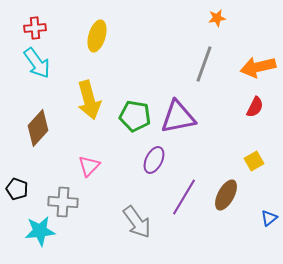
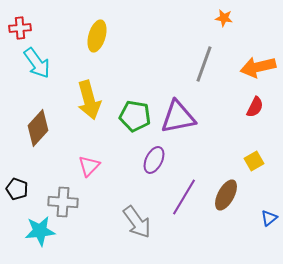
orange star: moved 7 px right; rotated 18 degrees clockwise
red cross: moved 15 px left
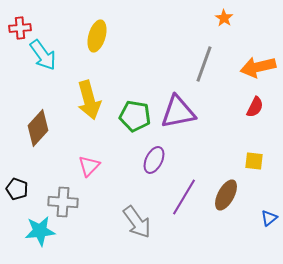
orange star: rotated 24 degrees clockwise
cyan arrow: moved 6 px right, 8 px up
purple triangle: moved 5 px up
yellow square: rotated 36 degrees clockwise
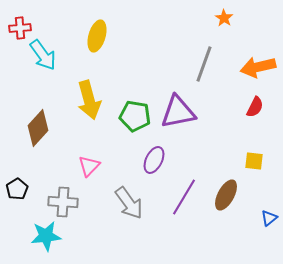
black pentagon: rotated 20 degrees clockwise
gray arrow: moved 8 px left, 19 px up
cyan star: moved 6 px right, 5 px down
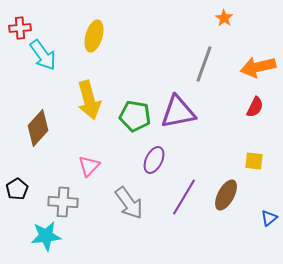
yellow ellipse: moved 3 px left
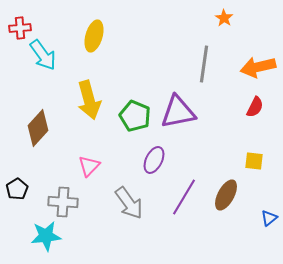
gray line: rotated 12 degrees counterclockwise
green pentagon: rotated 12 degrees clockwise
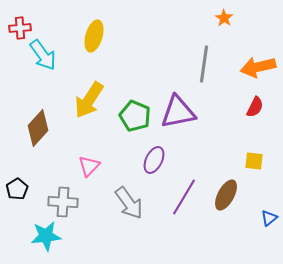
yellow arrow: rotated 48 degrees clockwise
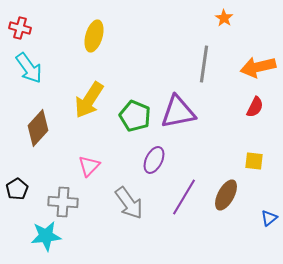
red cross: rotated 20 degrees clockwise
cyan arrow: moved 14 px left, 13 px down
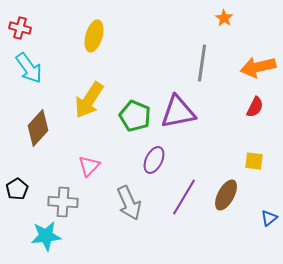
gray line: moved 2 px left, 1 px up
gray arrow: rotated 12 degrees clockwise
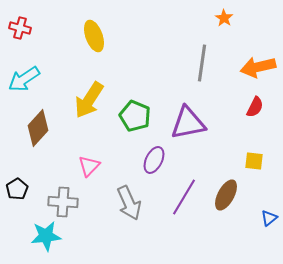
yellow ellipse: rotated 36 degrees counterclockwise
cyan arrow: moved 5 px left, 11 px down; rotated 92 degrees clockwise
purple triangle: moved 10 px right, 11 px down
